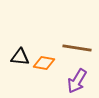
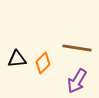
black triangle: moved 3 px left, 2 px down; rotated 12 degrees counterclockwise
orange diamond: moved 1 px left; rotated 55 degrees counterclockwise
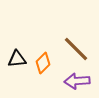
brown line: moved 1 px left, 1 px down; rotated 36 degrees clockwise
purple arrow: rotated 55 degrees clockwise
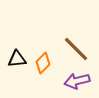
purple arrow: rotated 10 degrees counterclockwise
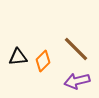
black triangle: moved 1 px right, 2 px up
orange diamond: moved 2 px up
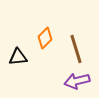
brown line: rotated 28 degrees clockwise
orange diamond: moved 2 px right, 23 px up
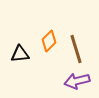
orange diamond: moved 4 px right, 3 px down
black triangle: moved 2 px right, 3 px up
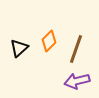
brown line: rotated 36 degrees clockwise
black triangle: moved 1 px left, 6 px up; rotated 36 degrees counterclockwise
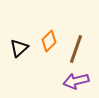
purple arrow: moved 1 px left
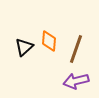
orange diamond: rotated 40 degrees counterclockwise
black triangle: moved 5 px right, 1 px up
